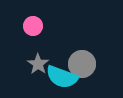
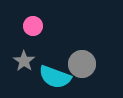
gray star: moved 14 px left, 3 px up
cyan semicircle: moved 7 px left
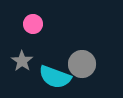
pink circle: moved 2 px up
gray star: moved 2 px left
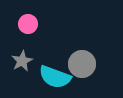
pink circle: moved 5 px left
gray star: rotated 10 degrees clockwise
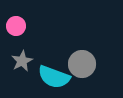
pink circle: moved 12 px left, 2 px down
cyan semicircle: moved 1 px left
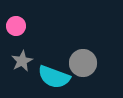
gray circle: moved 1 px right, 1 px up
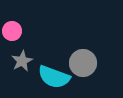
pink circle: moved 4 px left, 5 px down
